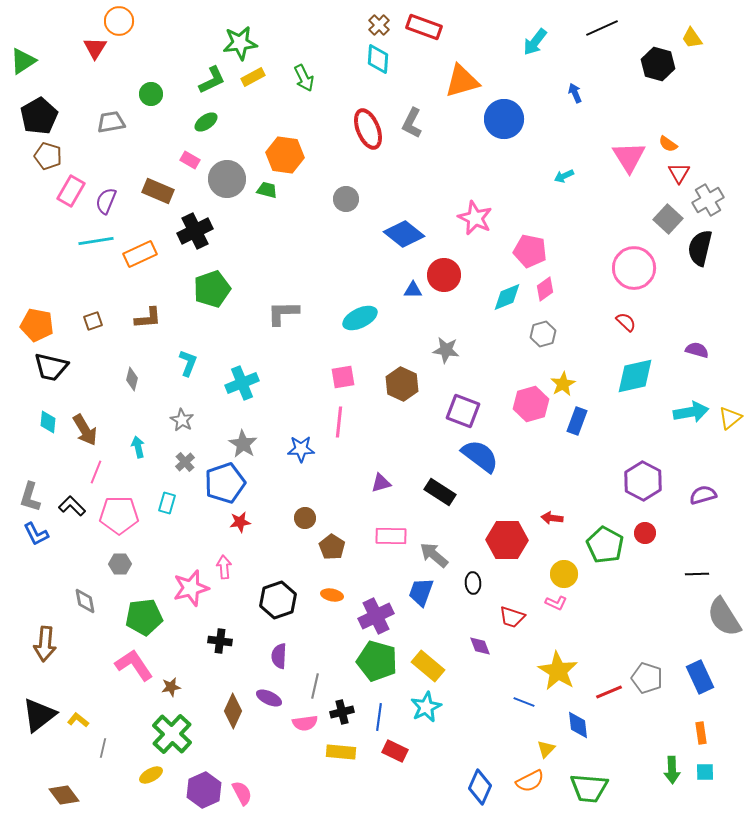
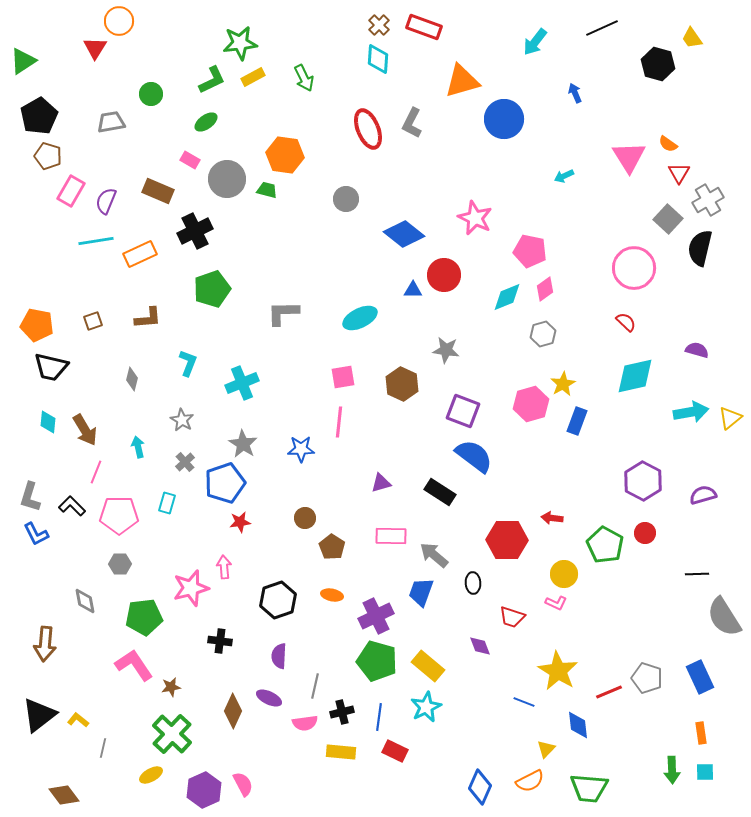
blue semicircle at (480, 456): moved 6 px left
pink semicircle at (242, 793): moved 1 px right, 9 px up
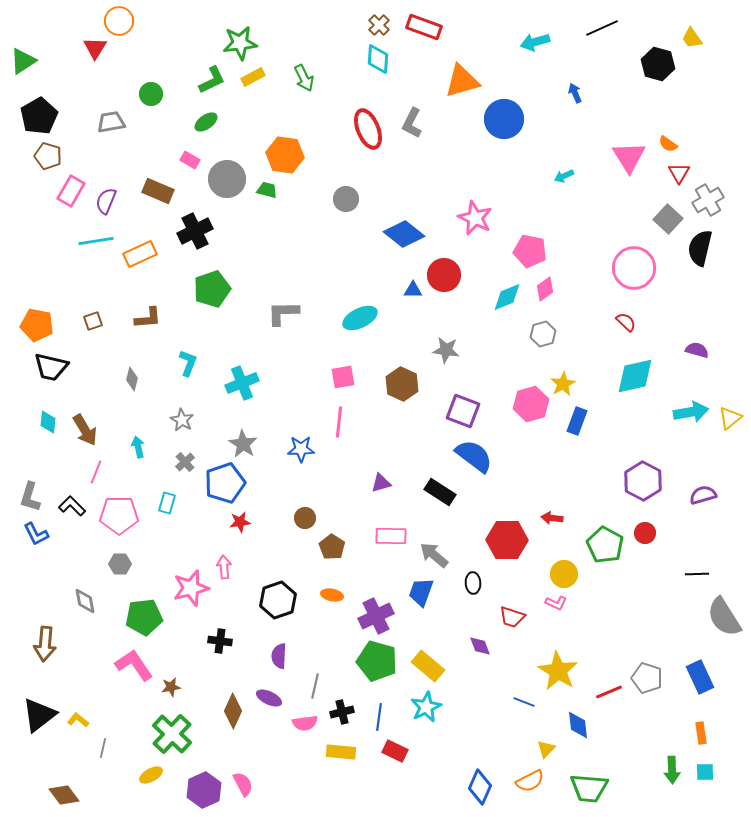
cyan arrow at (535, 42): rotated 36 degrees clockwise
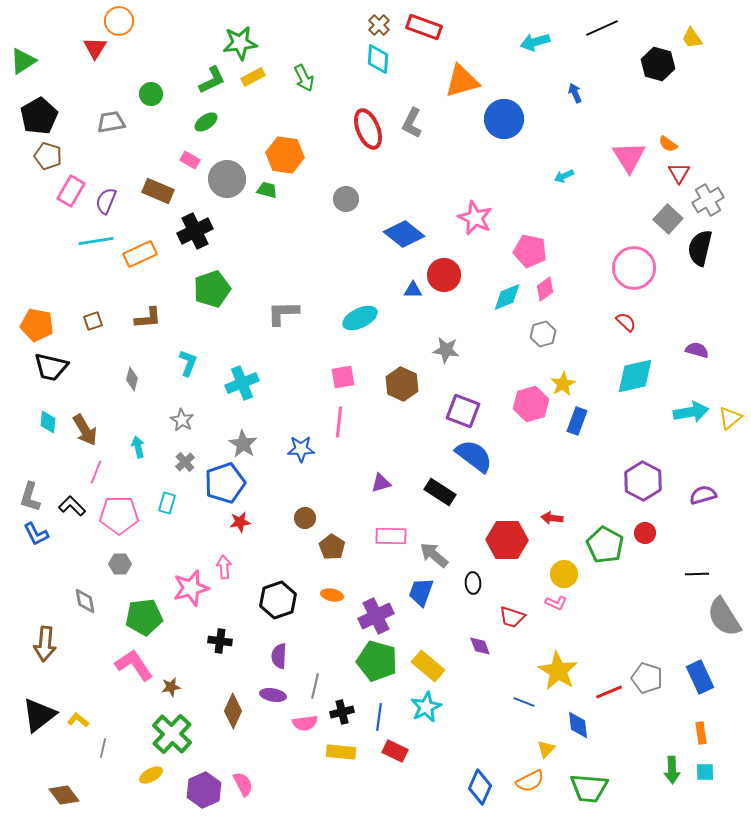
purple ellipse at (269, 698): moved 4 px right, 3 px up; rotated 15 degrees counterclockwise
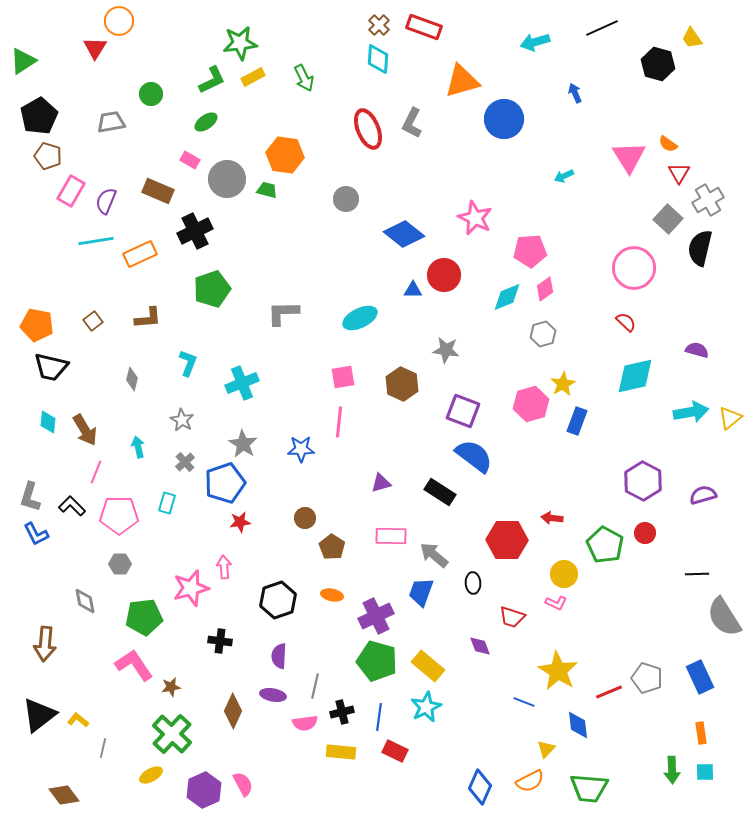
pink pentagon at (530, 251): rotated 16 degrees counterclockwise
brown square at (93, 321): rotated 18 degrees counterclockwise
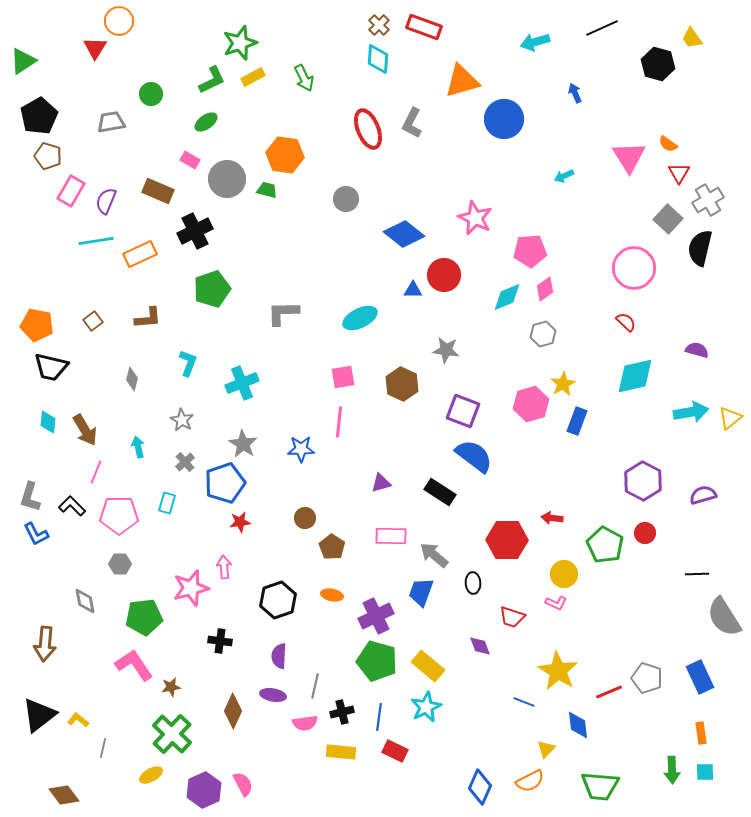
green star at (240, 43): rotated 12 degrees counterclockwise
green trapezoid at (589, 788): moved 11 px right, 2 px up
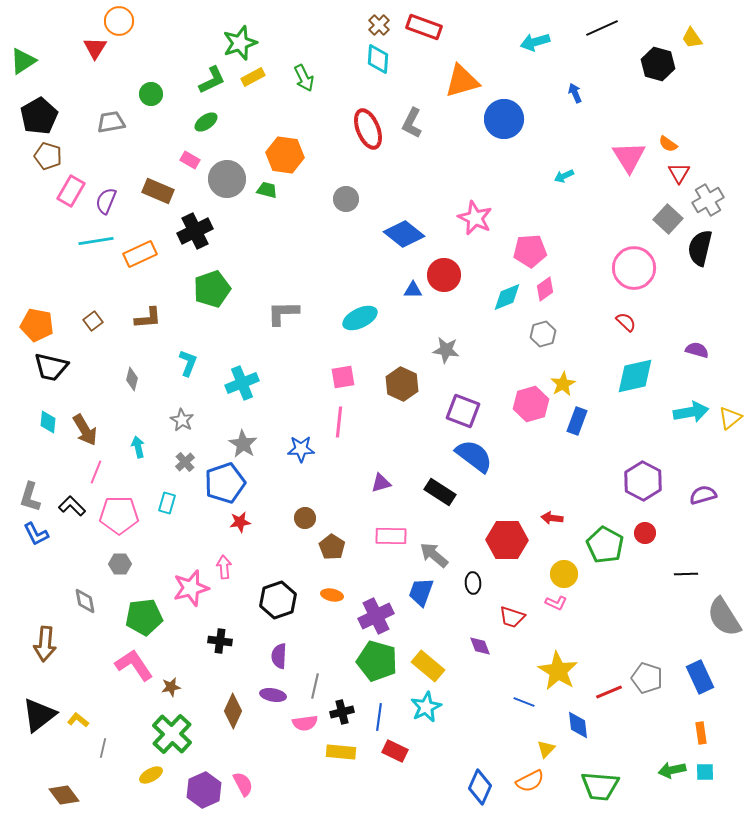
black line at (697, 574): moved 11 px left
green arrow at (672, 770): rotated 80 degrees clockwise
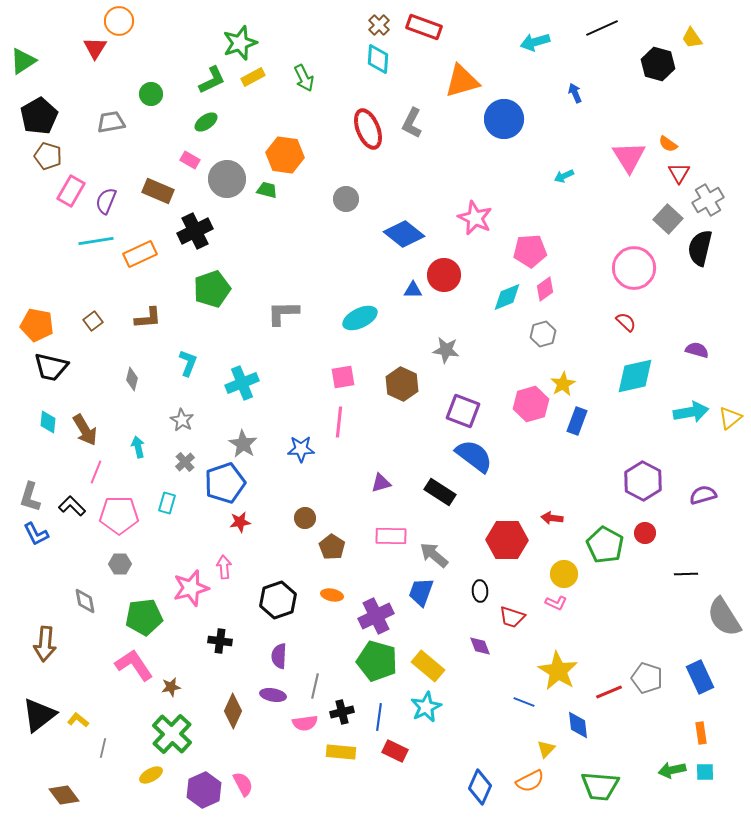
black ellipse at (473, 583): moved 7 px right, 8 px down
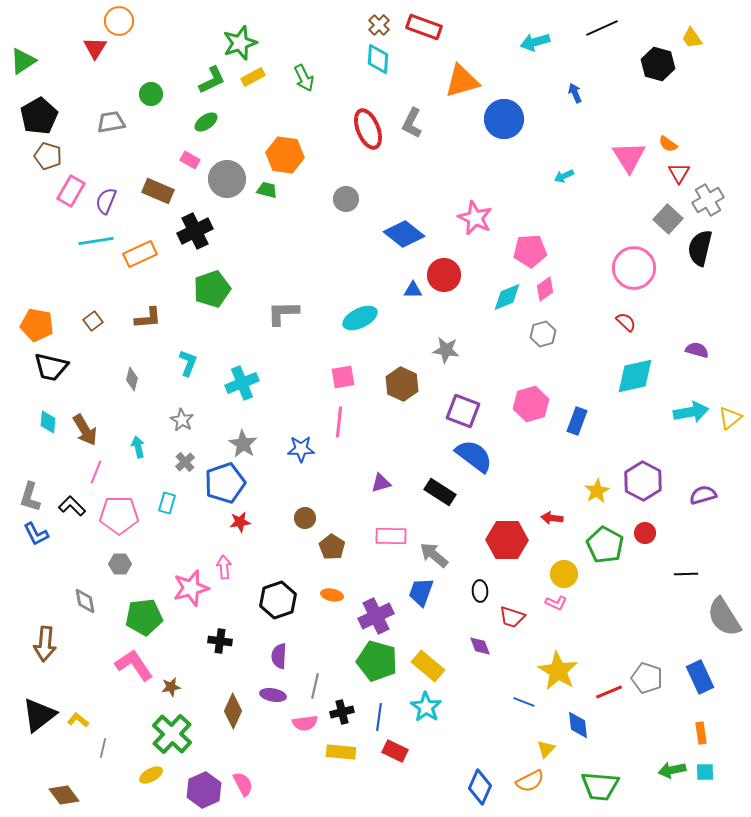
yellow star at (563, 384): moved 34 px right, 107 px down
cyan star at (426, 707): rotated 12 degrees counterclockwise
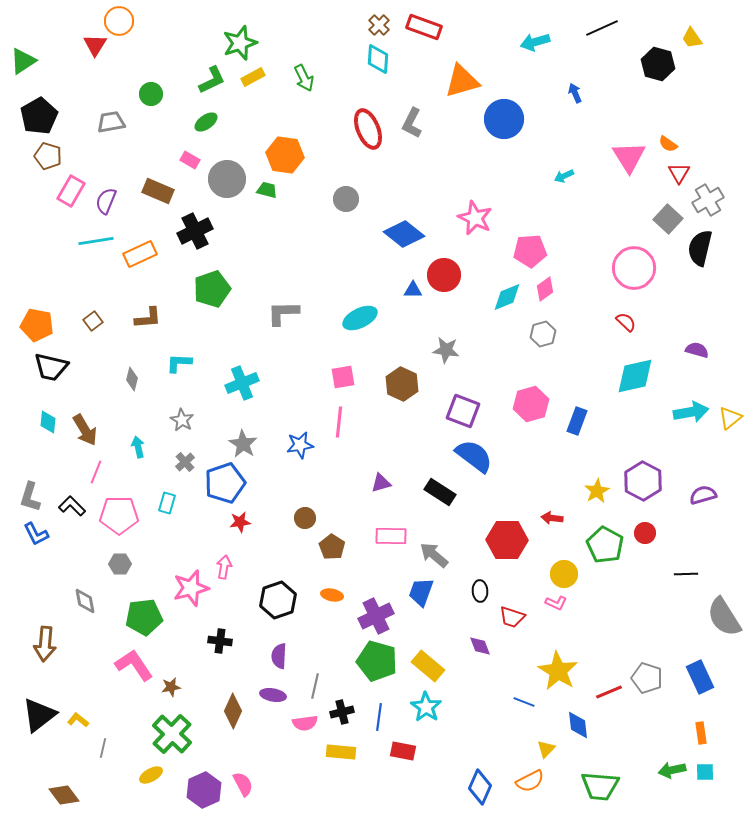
red triangle at (95, 48): moved 3 px up
cyan L-shape at (188, 363): moved 9 px left; rotated 108 degrees counterclockwise
blue star at (301, 449): moved 1 px left, 4 px up; rotated 8 degrees counterclockwise
pink arrow at (224, 567): rotated 15 degrees clockwise
red rectangle at (395, 751): moved 8 px right; rotated 15 degrees counterclockwise
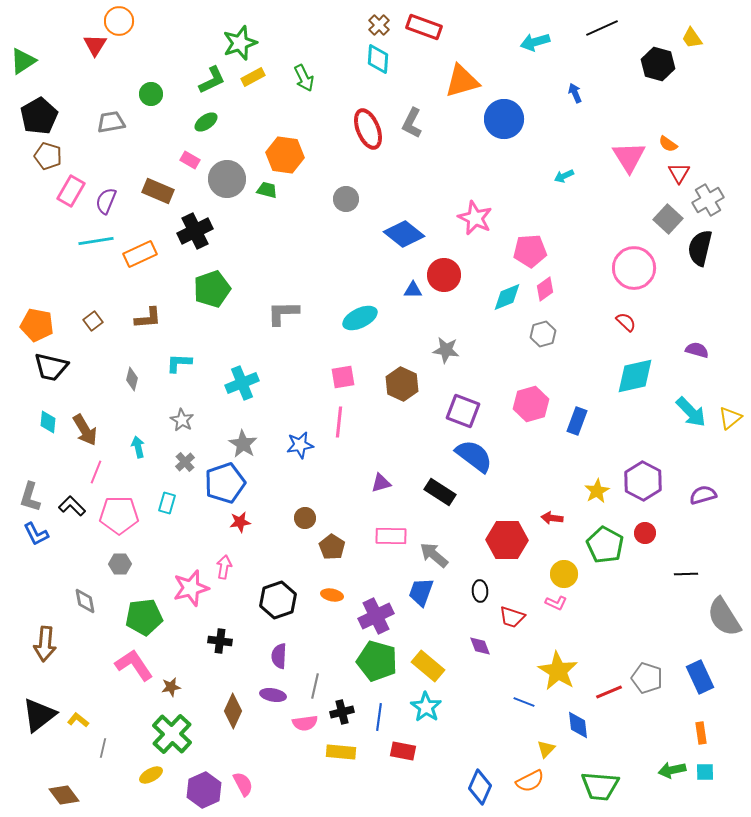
cyan arrow at (691, 412): rotated 56 degrees clockwise
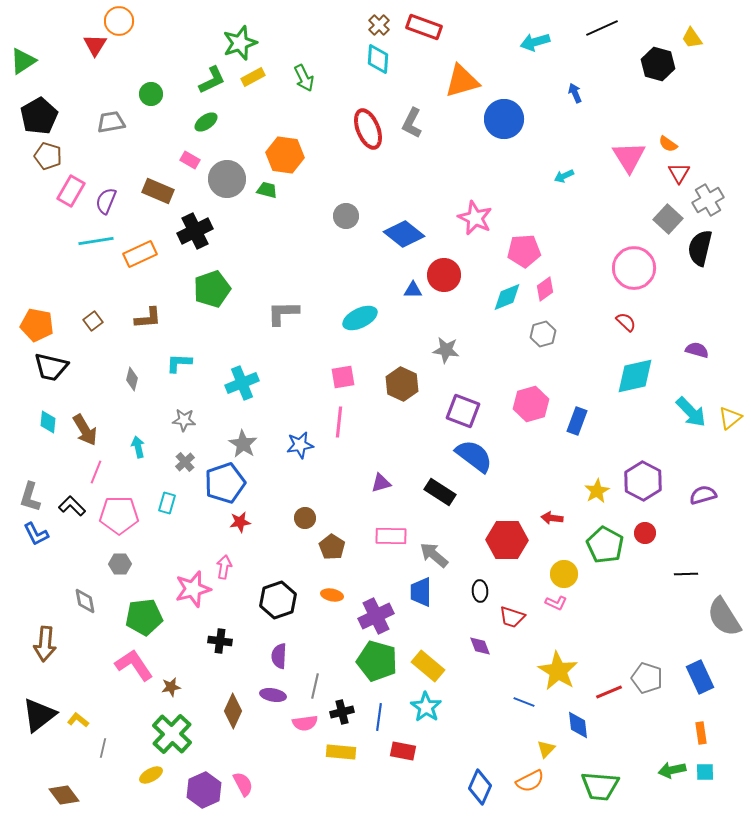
gray circle at (346, 199): moved 17 px down
pink pentagon at (530, 251): moved 6 px left
gray star at (182, 420): moved 2 px right; rotated 25 degrees counterclockwise
pink star at (191, 588): moved 2 px right, 1 px down
blue trapezoid at (421, 592): rotated 20 degrees counterclockwise
